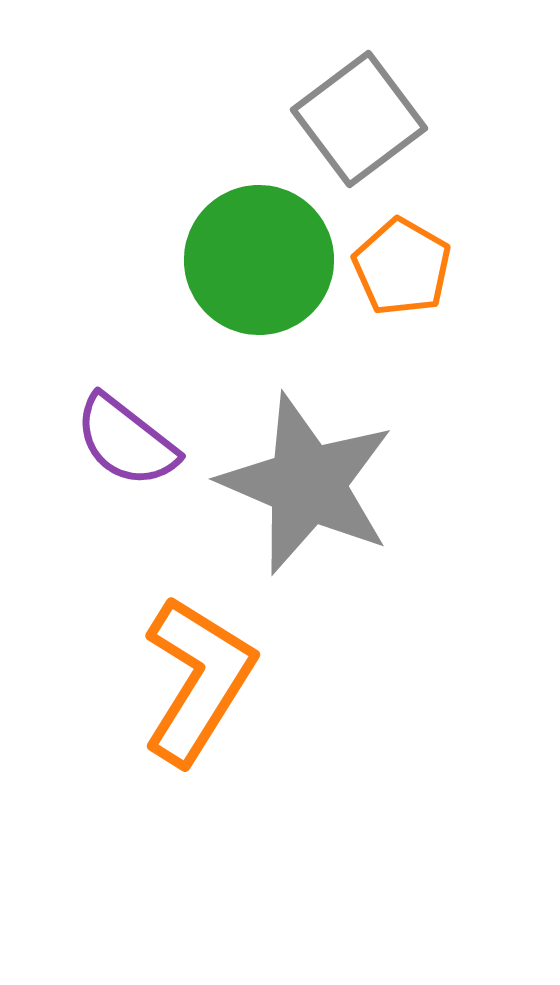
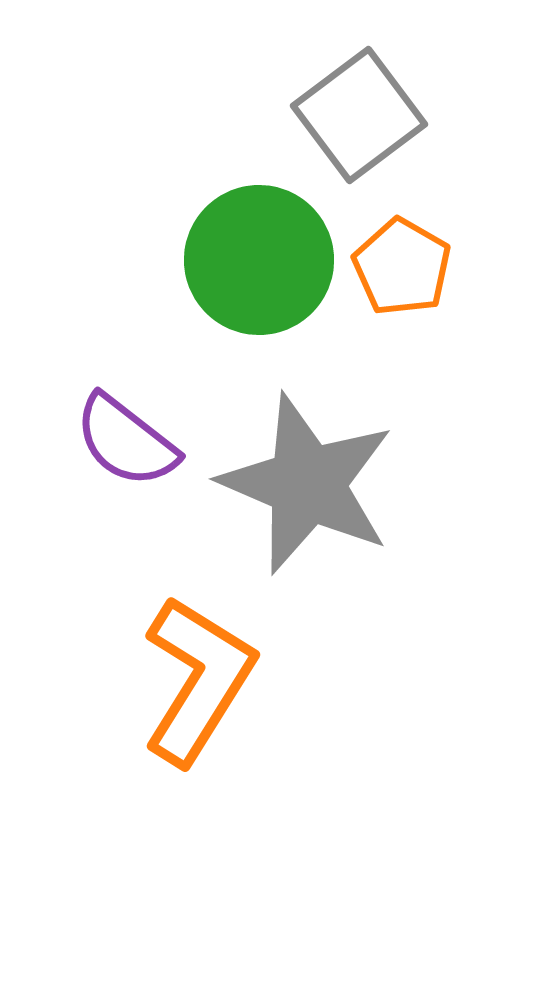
gray square: moved 4 px up
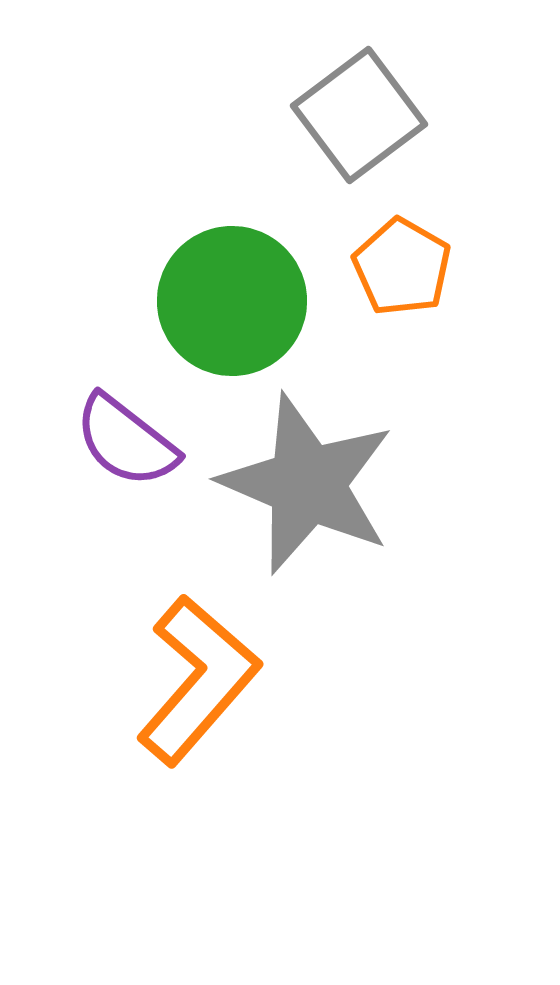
green circle: moved 27 px left, 41 px down
orange L-shape: rotated 9 degrees clockwise
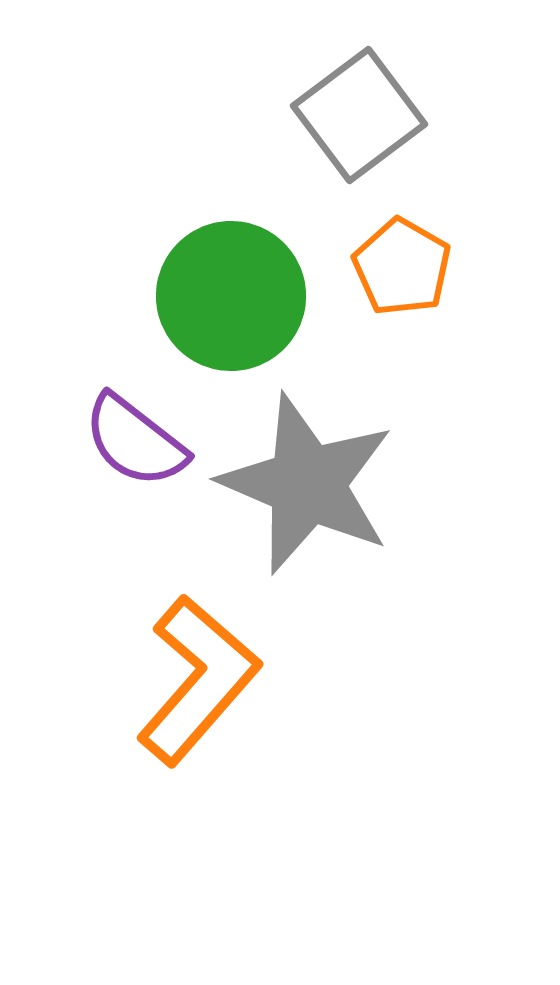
green circle: moved 1 px left, 5 px up
purple semicircle: moved 9 px right
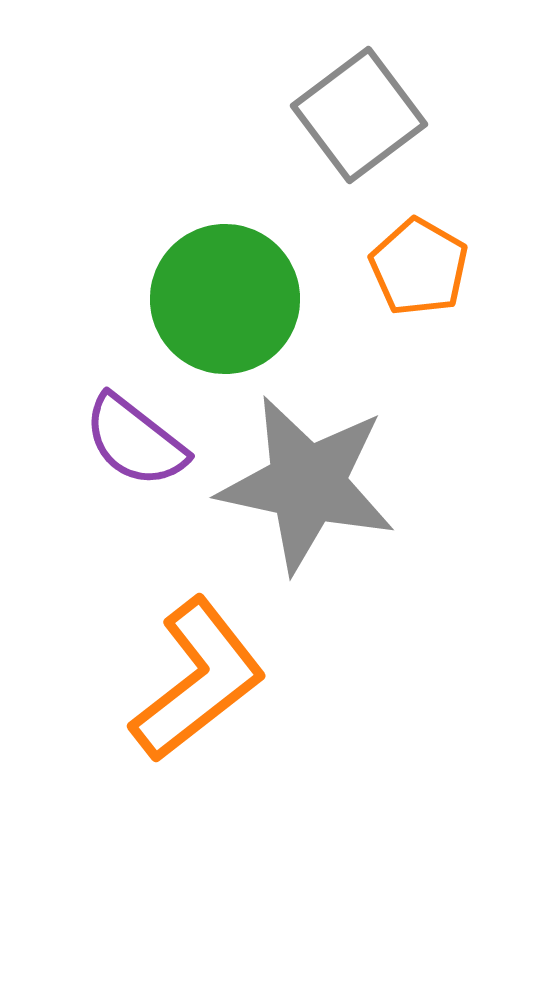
orange pentagon: moved 17 px right
green circle: moved 6 px left, 3 px down
gray star: rotated 11 degrees counterclockwise
orange L-shape: rotated 11 degrees clockwise
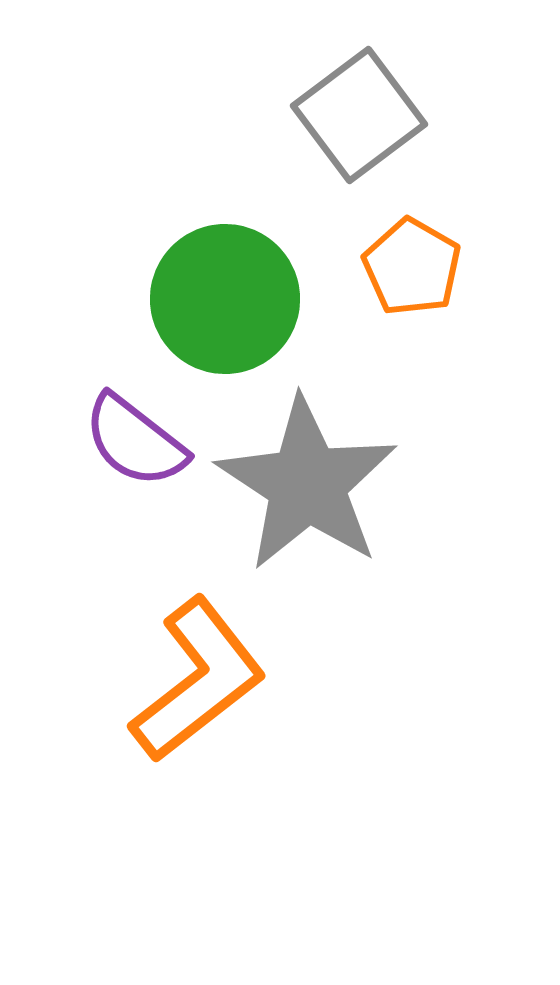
orange pentagon: moved 7 px left
gray star: rotated 21 degrees clockwise
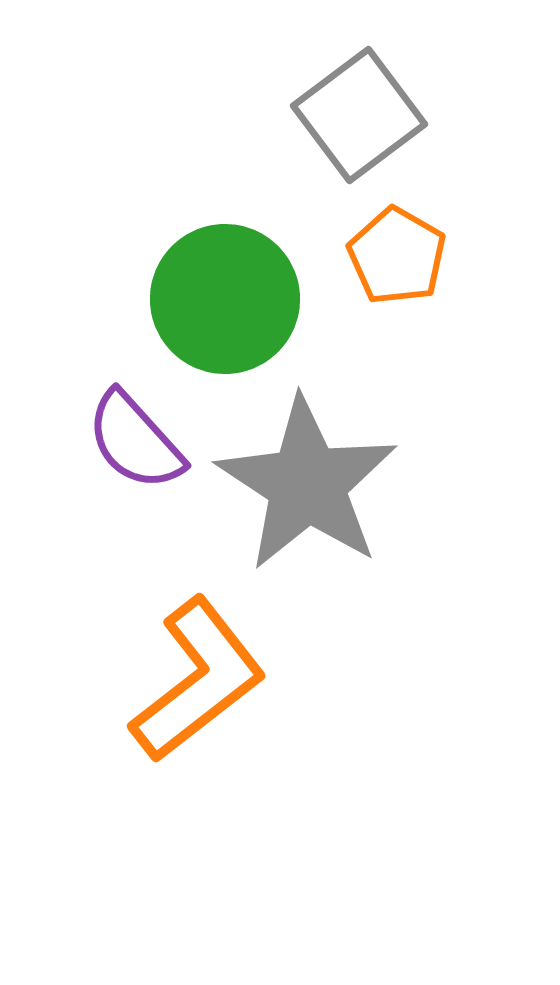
orange pentagon: moved 15 px left, 11 px up
purple semicircle: rotated 10 degrees clockwise
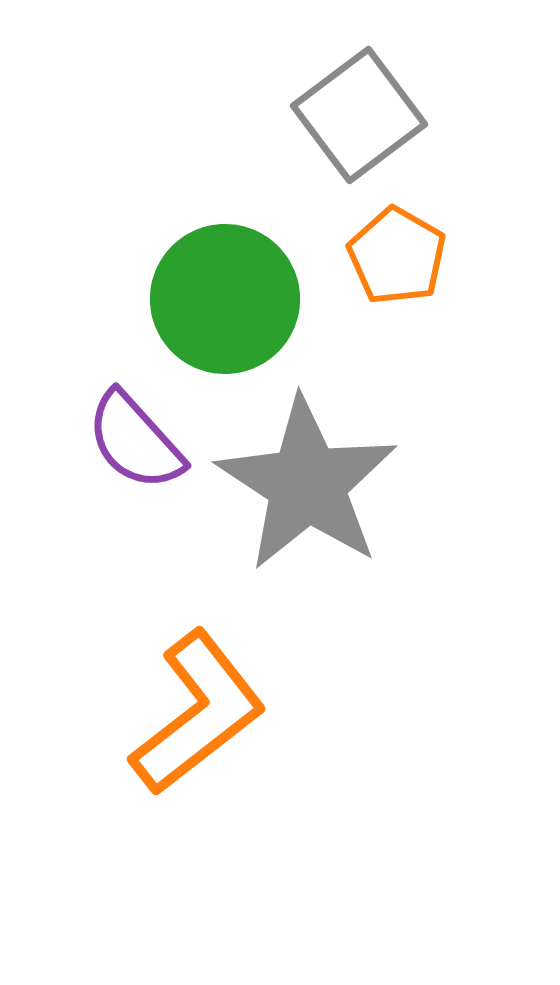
orange L-shape: moved 33 px down
